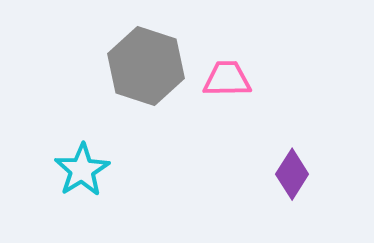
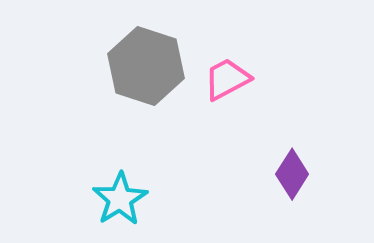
pink trapezoid: rotated 27 degrees counterclockwise
cyan star: moved 38 px right, 29 px down
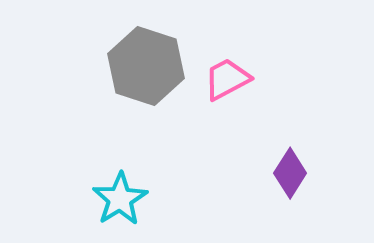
purple diamond: moved 2 px left, 1 px up
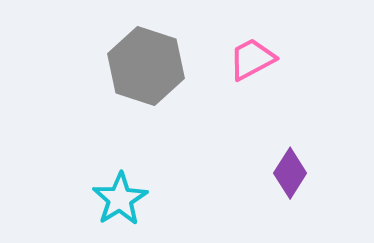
pink trapezoid: moved 25 px right, 20 px up
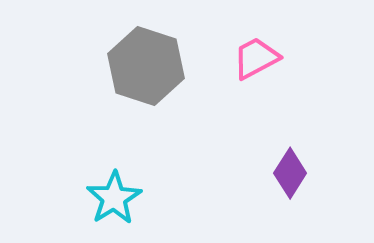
pink trapezoid: moved 4 px right, 1 px up
cyan star: moved 6 px left, 1 px up
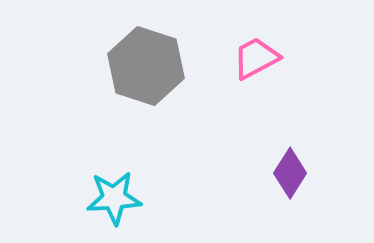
cyan star: rotated 28 degrees clockwise
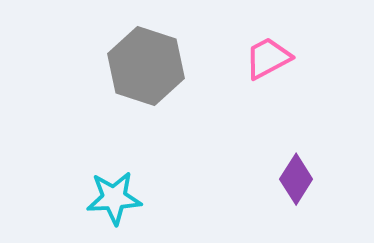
pink trapezoid: moved 12 px right
purple diamond: moved 6 px right, 6 px down
